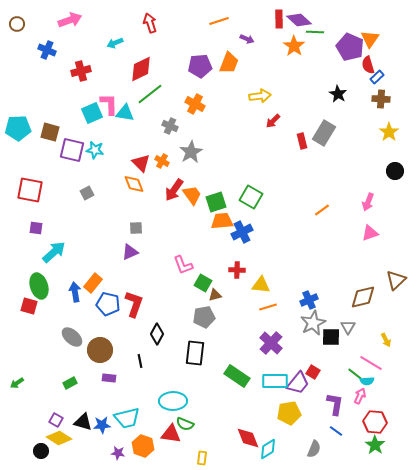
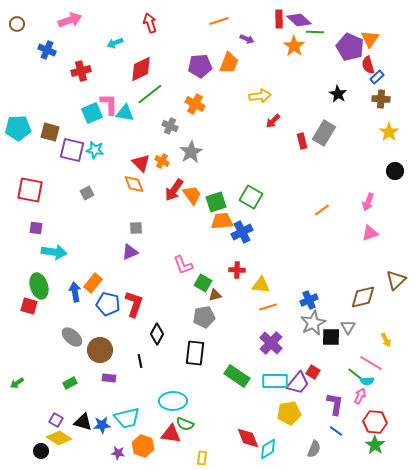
cyan arrow at (54, 252): rotated 50 degrees clockwise
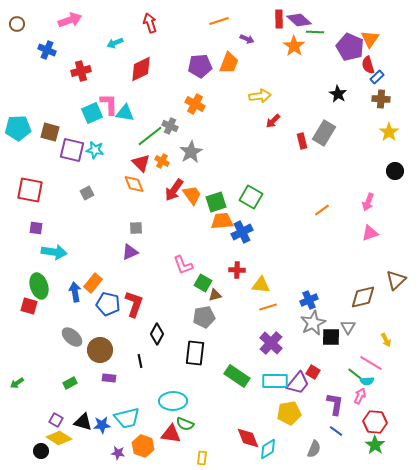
green line at (150, 94): moved 42 px down
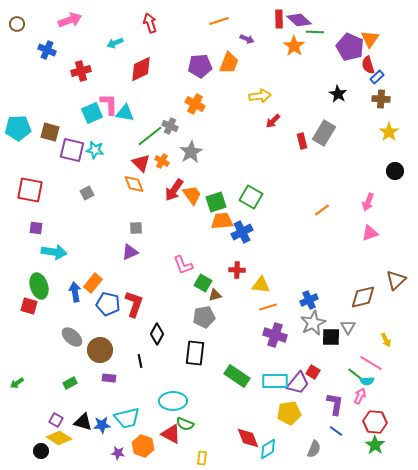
purple cross at (271, 343): moved 4 px right, 8 px up; rotated 25 degrees counterclockwise
red triangle at (171, 434): rotated 20 degrees clockwise
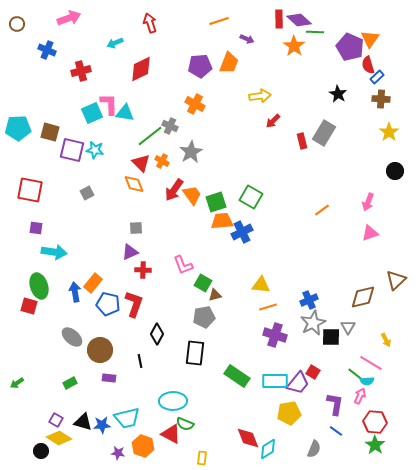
pink arrow at (70, 20): moved 1 px left, 2 px up
red cross at (237, 270): moved 94 px left
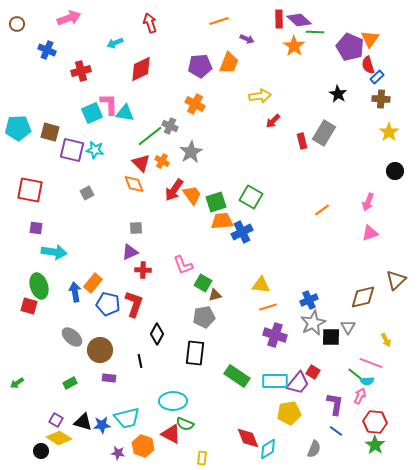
pink line at (371, 363): rotated 10 degrees counterclockwise
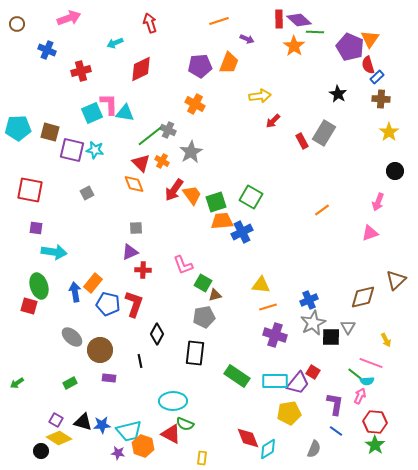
gray cross at (170, 126): moved 2 px left, 4 px down
red rectangle at (302, 141): rotated 14 degrees counterclockwise
pink arrow at (368, 202): moved 10 px right
cyan trapezoid at (127, 418): moved 2 px right, 13 px down
